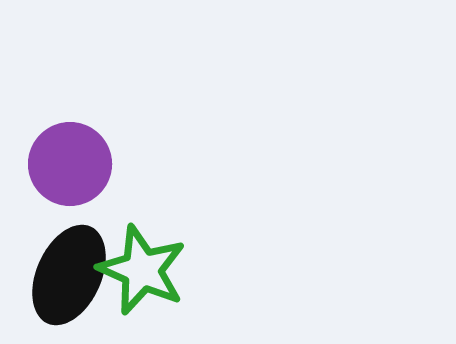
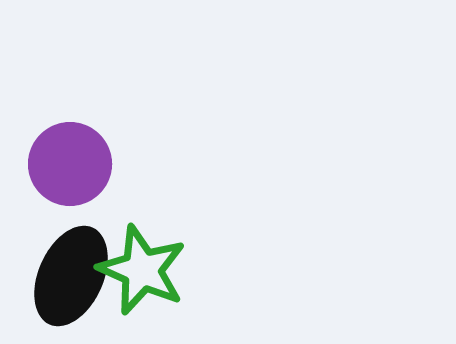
black ellipse: moved 2 px right, 1 px down
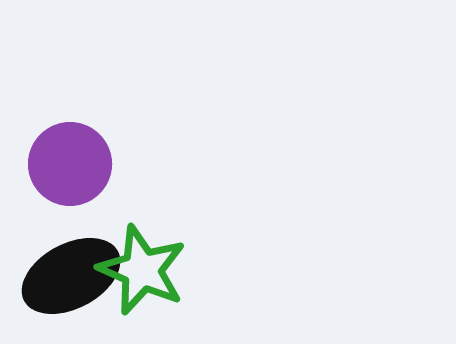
black ellipse: rotated 38 degrees clockwise
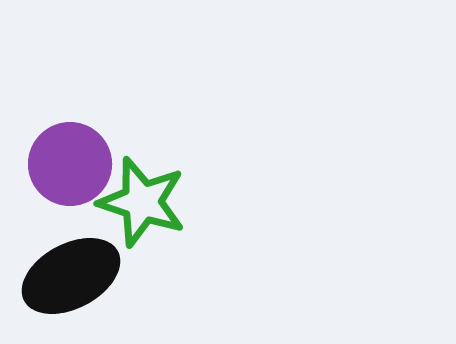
green star: moved 68 px up; rotated 6 degrees counterclockwise
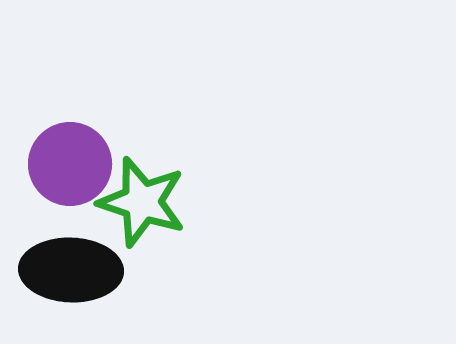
black ellipse: moved 6 px up; rotated 30 degrees clockwise
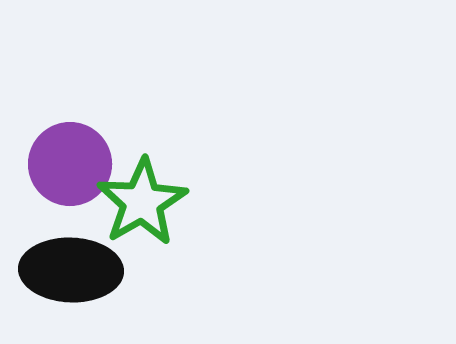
green star: rotated 24 degrees clockwise
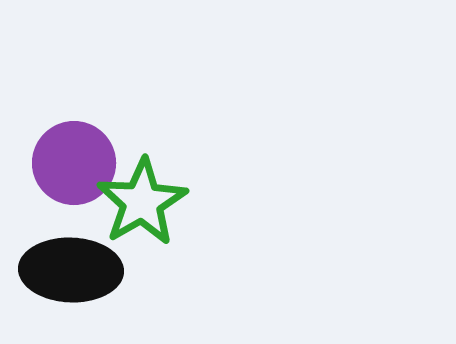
purple circle: moved 4 px right, 1 px up
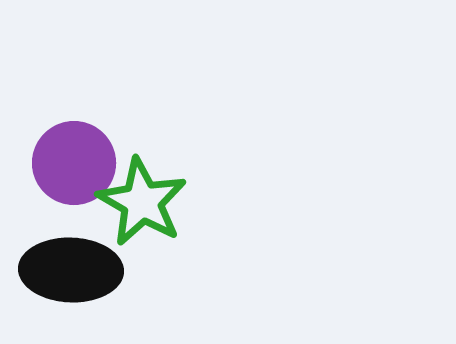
green star: rotated 12 degrees counterclockwise
